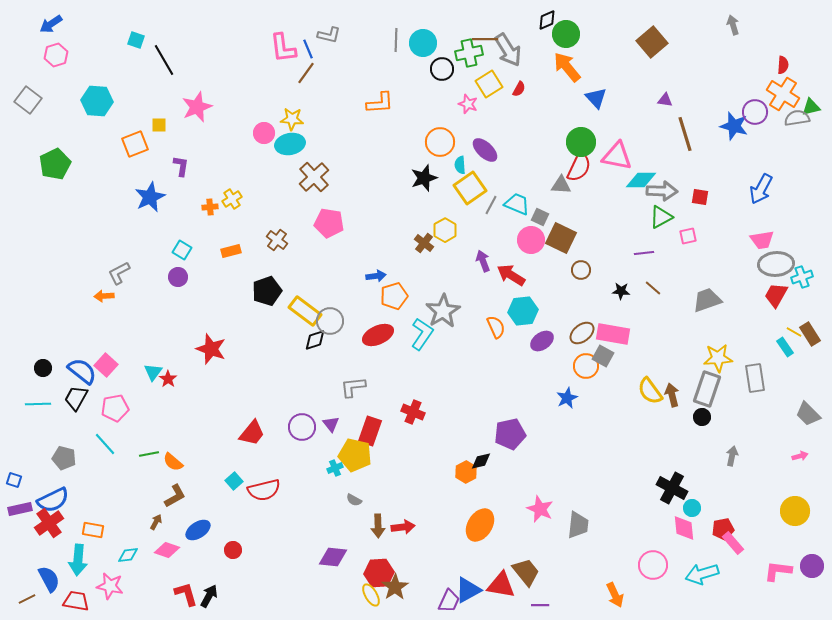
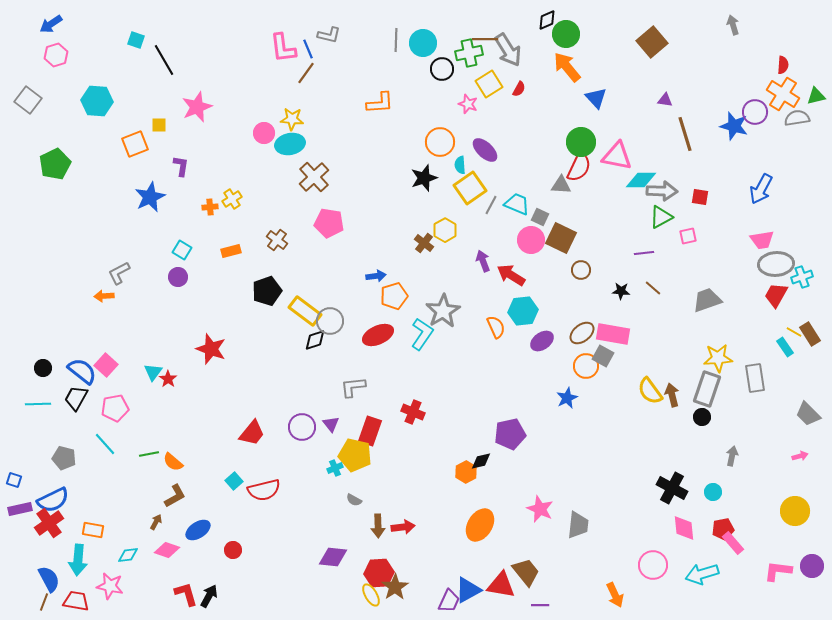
green triangle at (811, 107): moved 5 px right, 11 px up
cyan circle at (692, 508): moved 21 px right, 16 px up
brown line at (27, 599): moved 17 px right, 3 px down; rotated 42 degrees counterclockwise
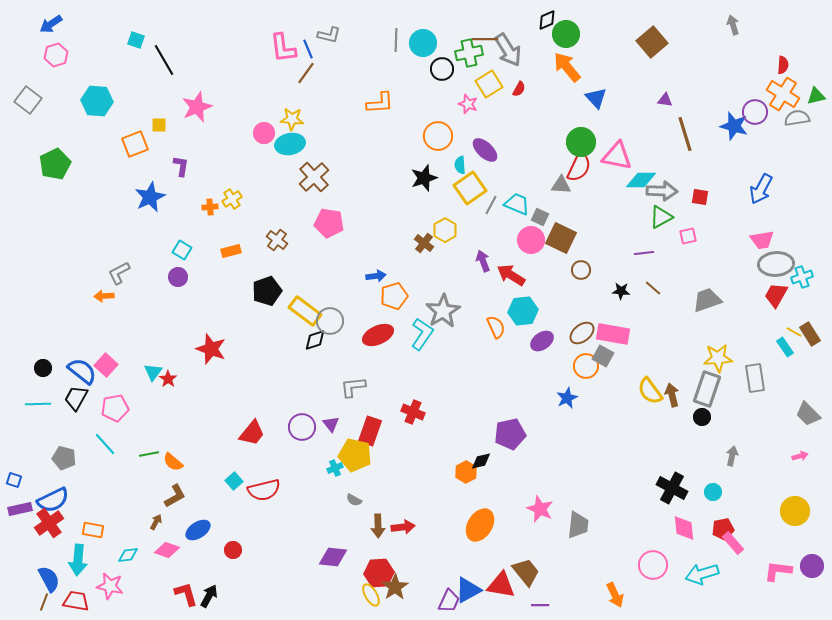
orange circle at (440, 142): moved 2 px left, 6 px up
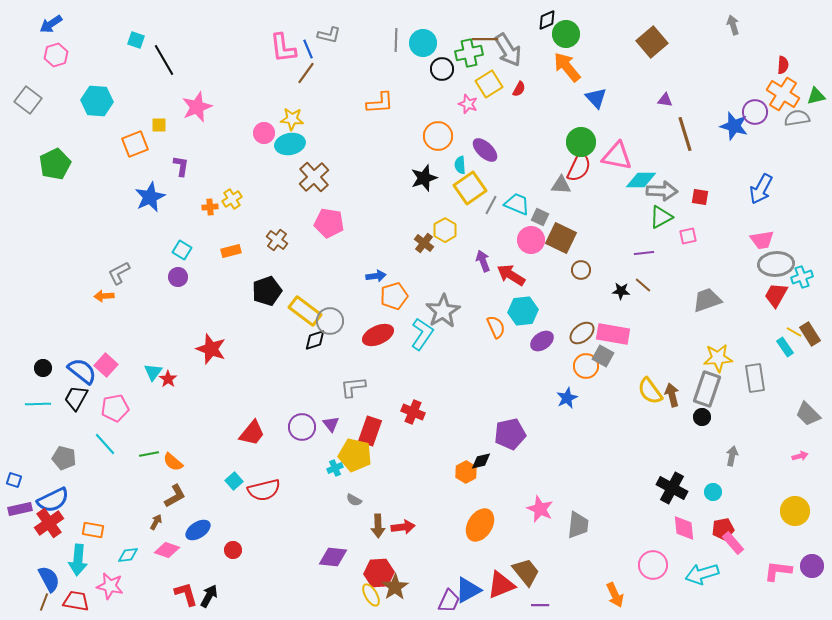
brown line at (653, 288): moved 10 px left, 3 px up
red triangle at (501, 585): rotated 32 degrees counterclockwise
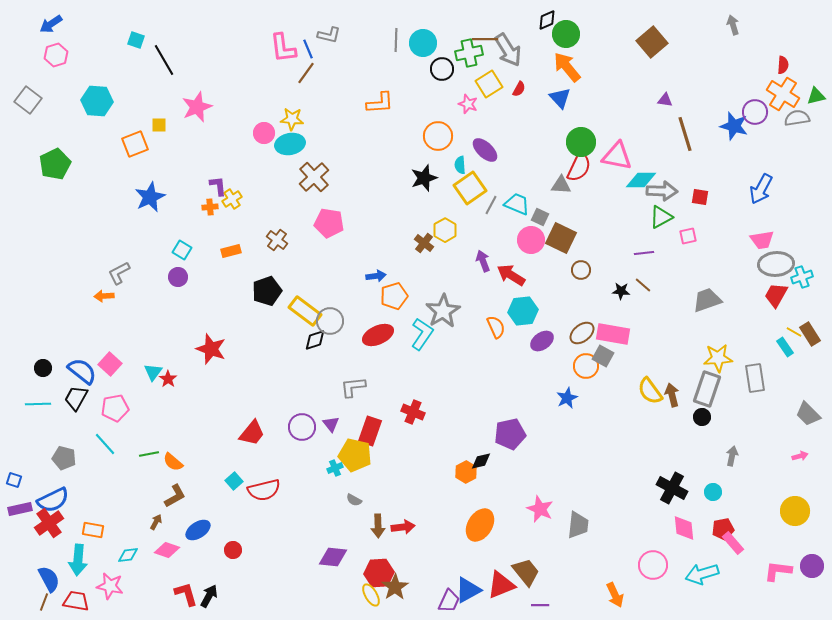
blue triangle at (596, 98): moved 36 px left
purple L-shape at (181, 166): moved 37 px right, 20 px down; rotated 15 degrees counterclockwise
pink square at (106, 365): moved 4 px right, 1 px up
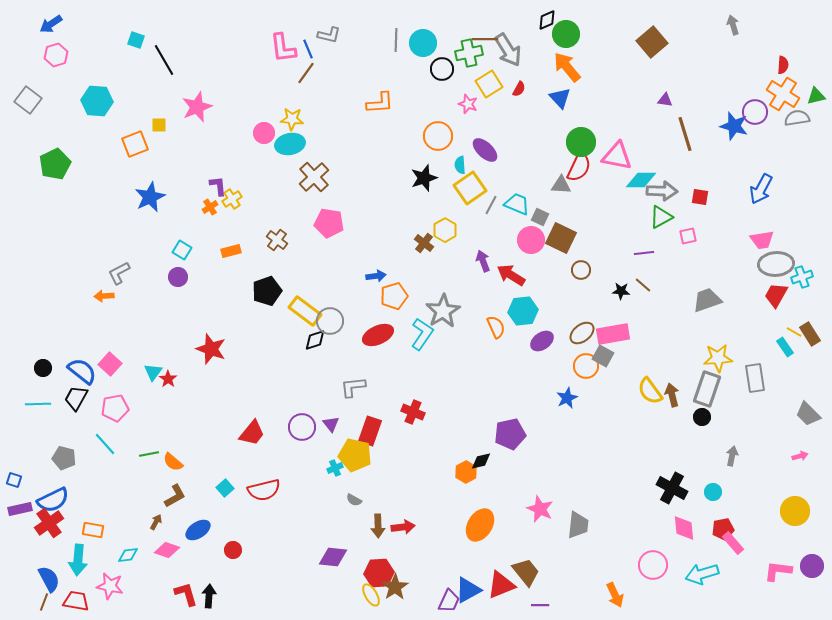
orange cross at (210, 207): rotated 28 degrees counterclockwise
pink rectangle at (613, 334): rotated 20 degrees counterclockwise
cyan square at (234, 481): moved 9 px left, 7 px down
black arrow at (209, 596): rotated 25 degrees counterclockwise
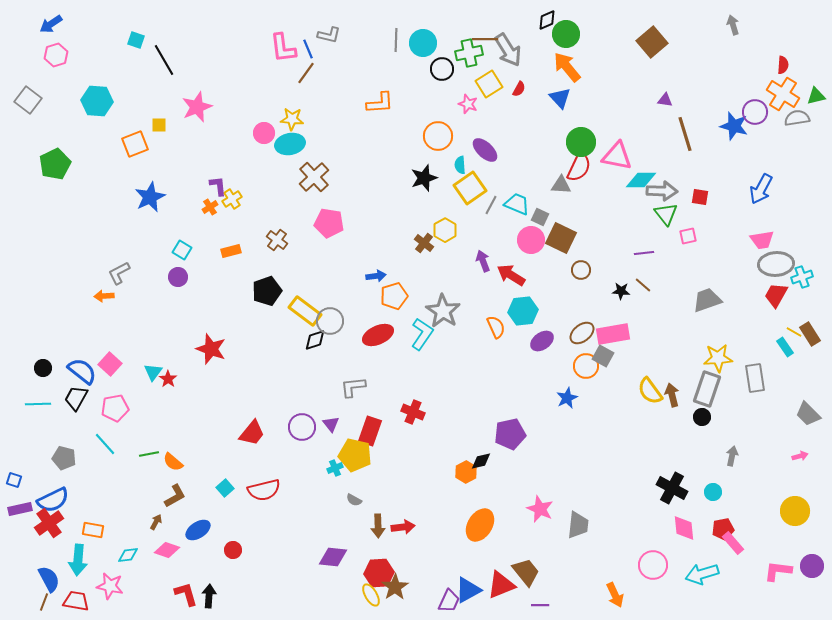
green triangle at (661, 217): moved 5 px right, 3 px up; rotated 40 degrees counterclockwise
gray star at (443, 311): rotated 8 degrees counterclockwise
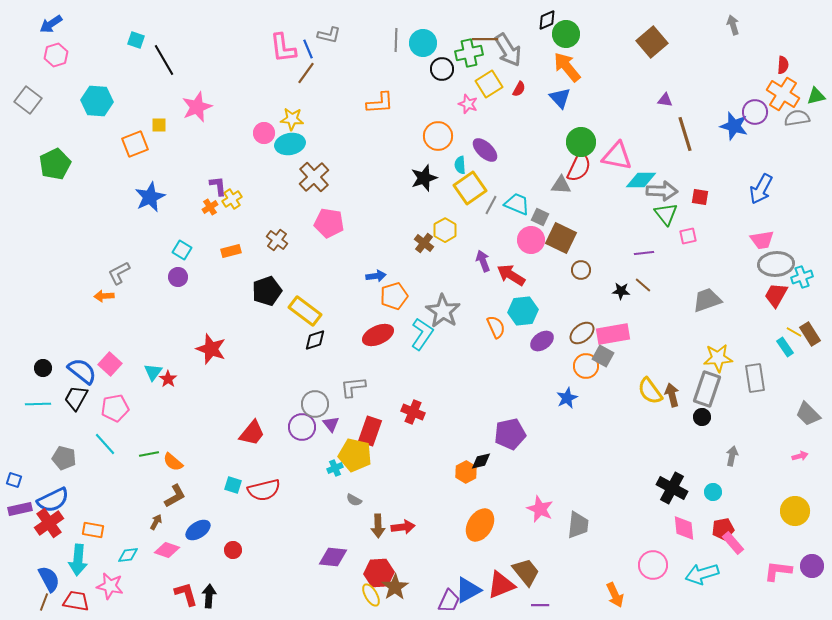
gray circle at (330, 321): moved 15 px left, 83 px down
cyan square at (225, 488): moved 8 px right, 3 px up; rotated 30 degrees counterclockwise
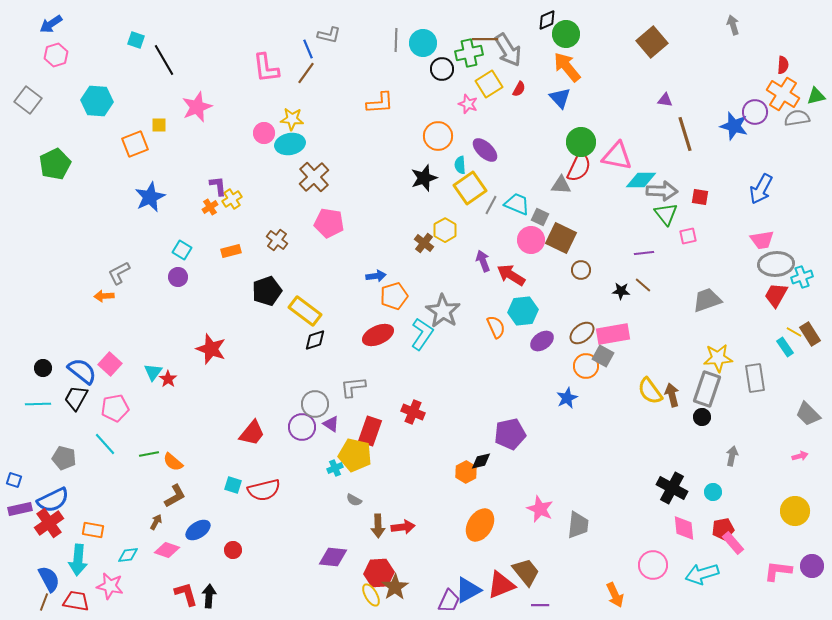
pink L-shape at (283, 48): moved 17 px left, 20 px down
purple triangle at (331, 424): rotated 18 degrees counterclockwise
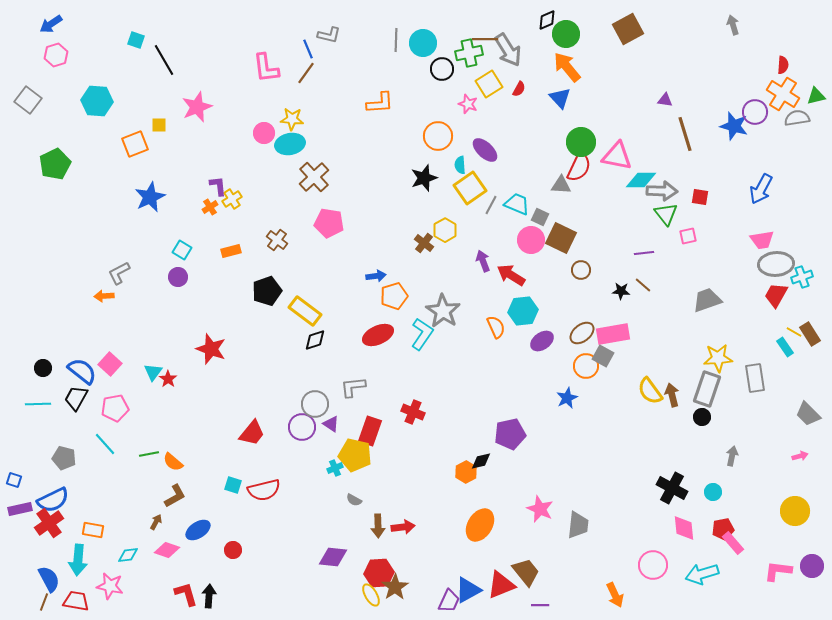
brown square at (652, 42): moved 24 px left, 13 px up; rotated 12 degrees clockwise
